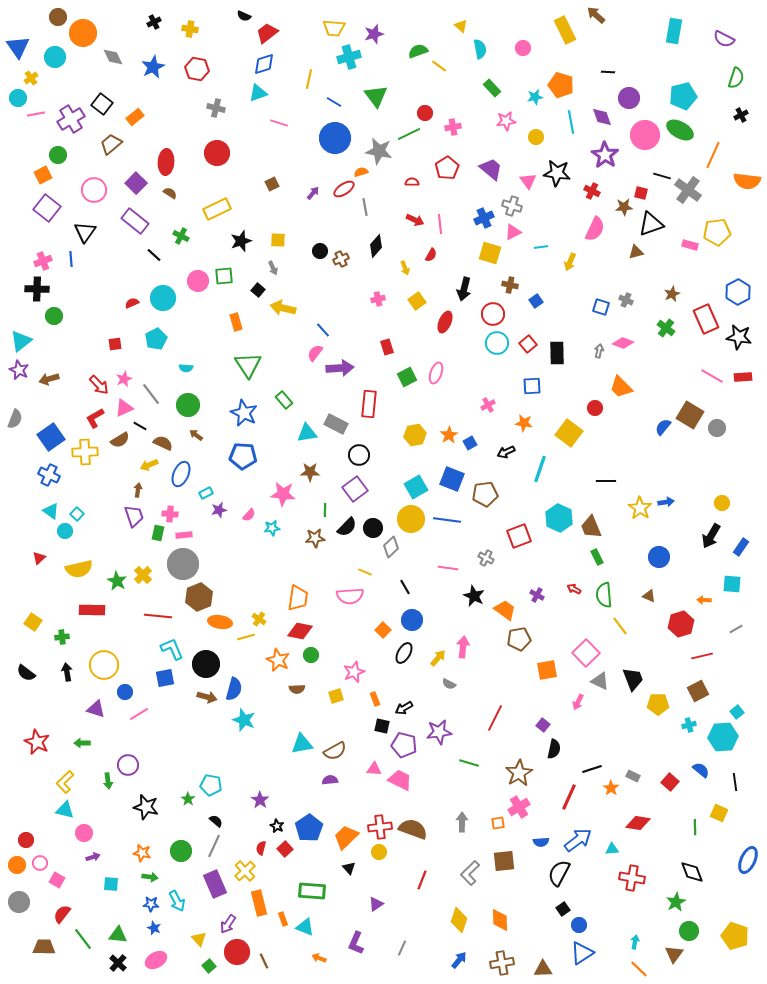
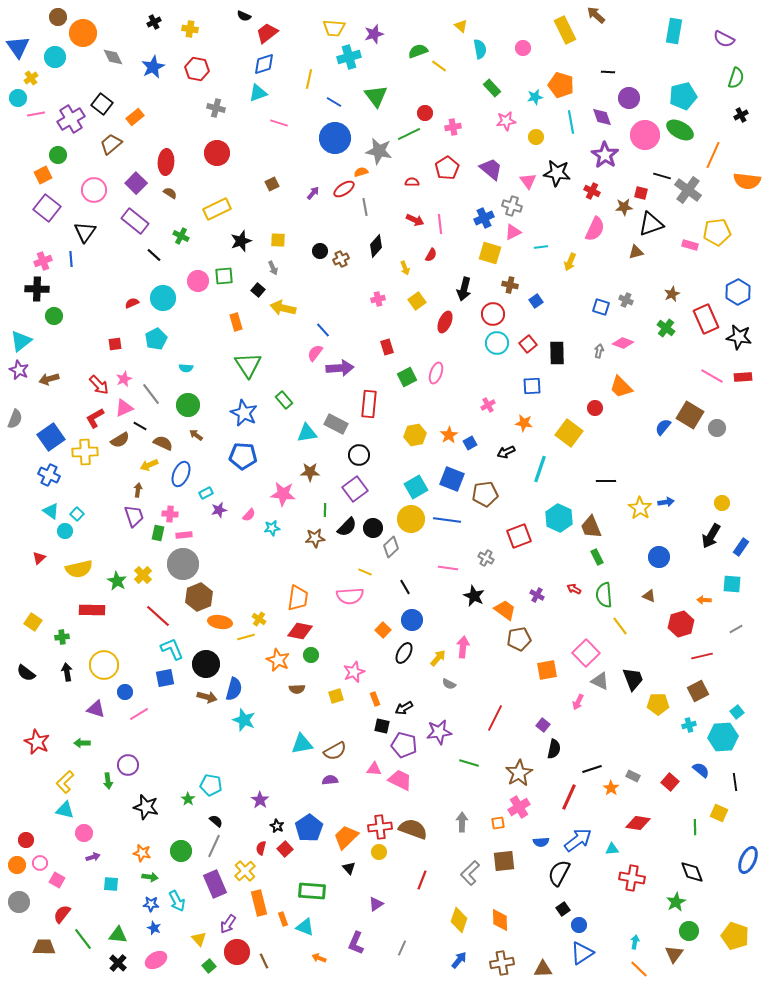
red line at (158, 616): rotated 36 degrees clockwise
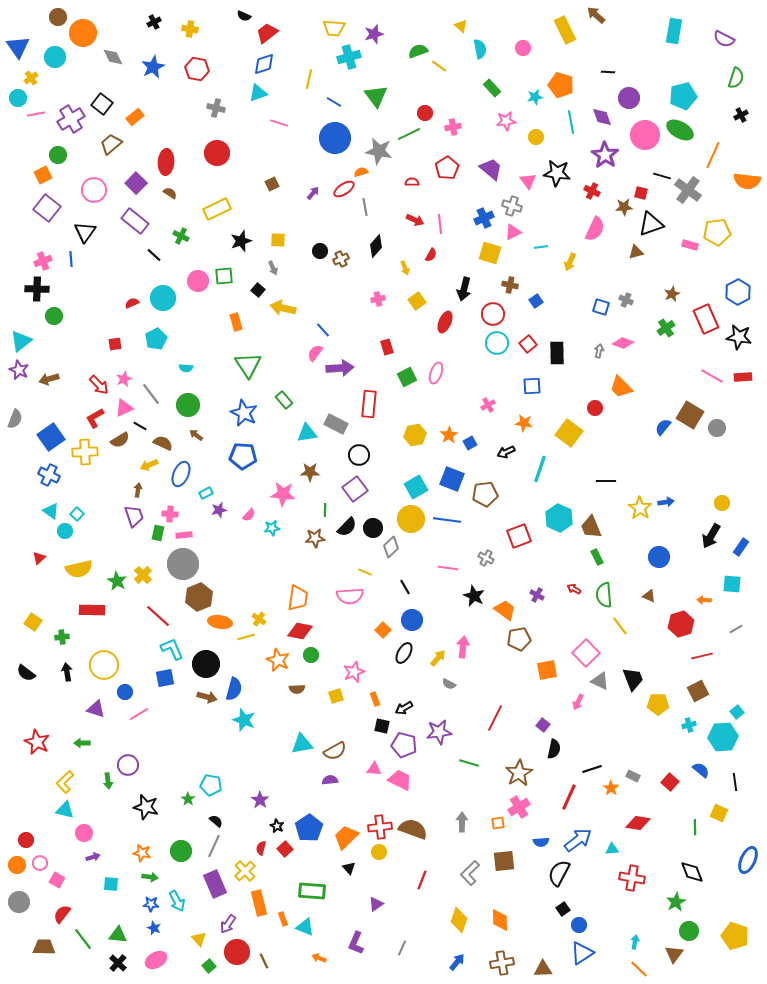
green cross at (666, 328): rotated 18 degrees clockwise
blue arrow at (459, 960): moved 2 px left, 2 px down
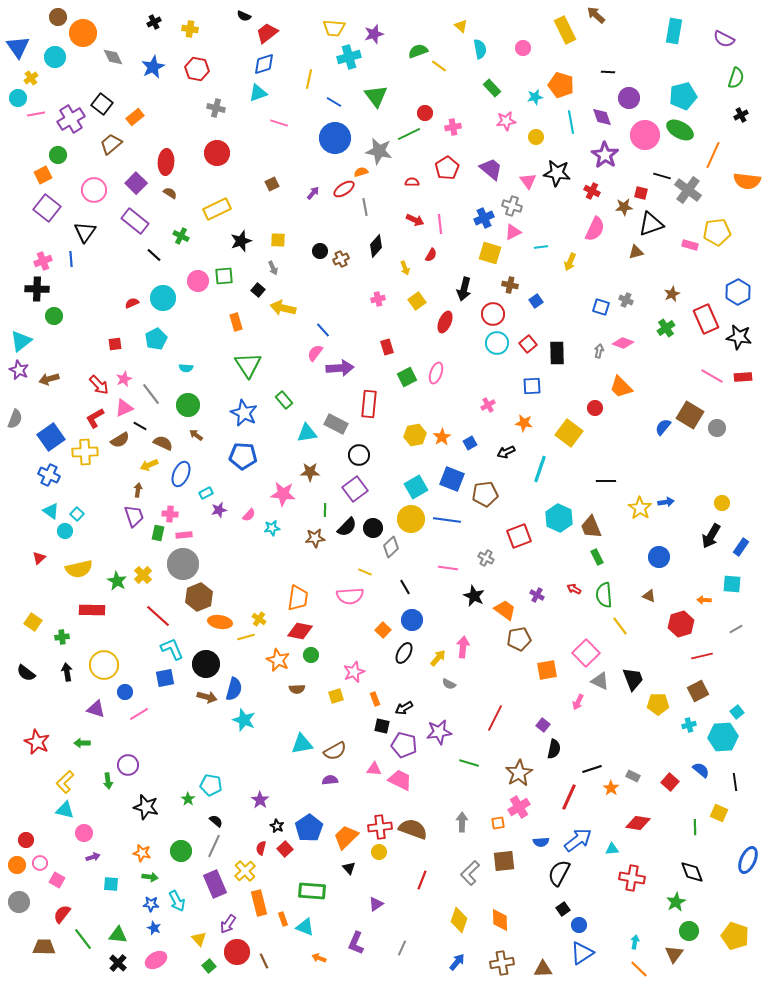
orange star at (449, 435): moved 7 px left, 2 px down
